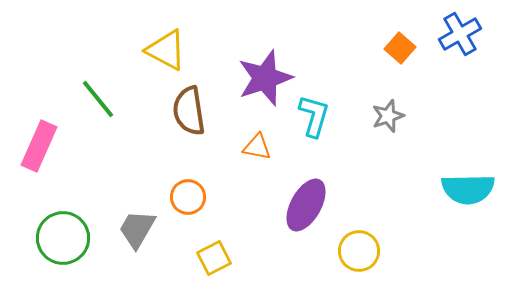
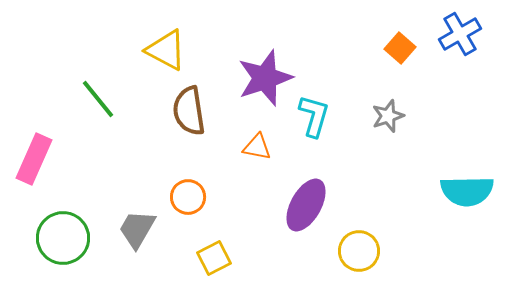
pink rectangle: moved 5 px left, 13 px down
cyan semicircle: moved 1 px left, 2 px down
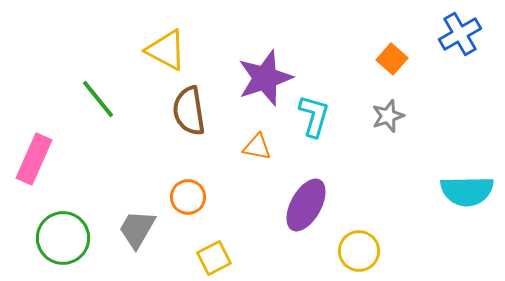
orange square: moved 8 px left, 11 px down
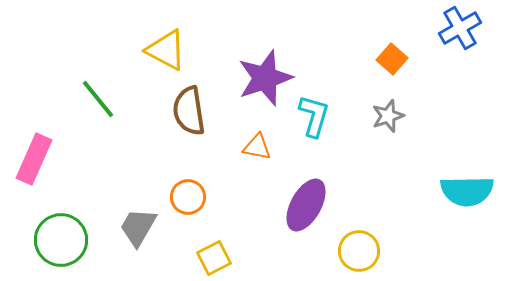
blue cross: moved 6 px up
gray trapezoid: moved 1 px right, 2 px up
green circle: moved 2 px left, 2 px down
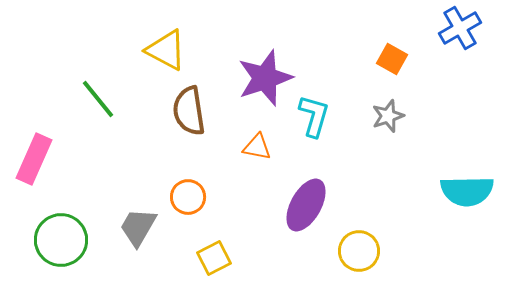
orange square: rotated 12 degrees counterclockwise
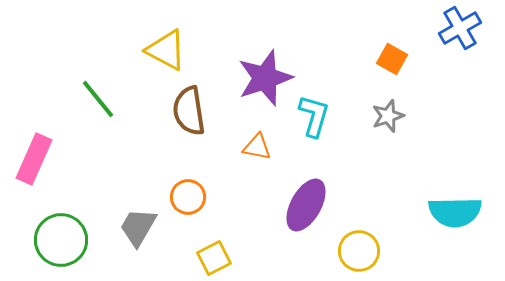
cyan semicircle: moved 12 px left, 21 px down
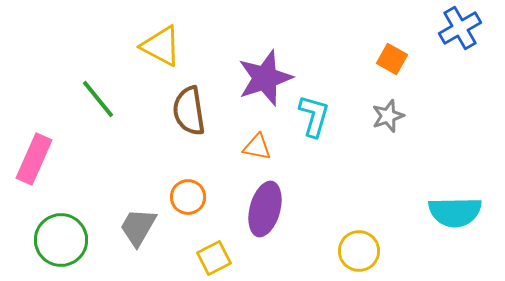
yellow triangle: moved 5 px left, 4 px up
purple ellipse: moved 41 px left, 4 px down; rotated 14 degrees counterclockwise
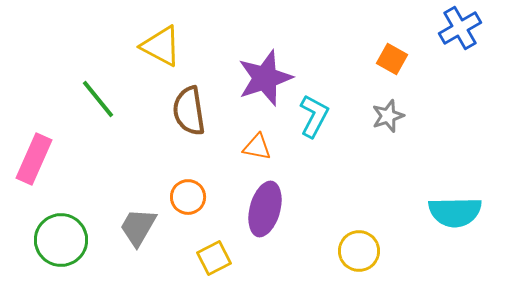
cyan L-shape: rotated 12 degrees clockwise
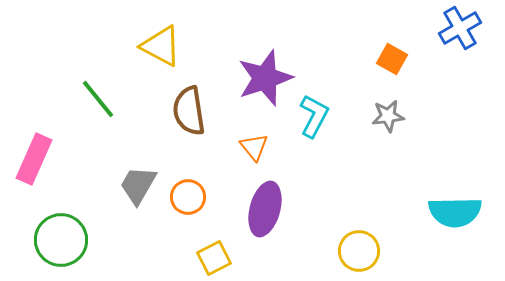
gray star: rotated 12 degrees clockwise
orange triangle: moved 3 px left; rotated 40 degrees clockwise
gray trapezoid: moved 42 px up
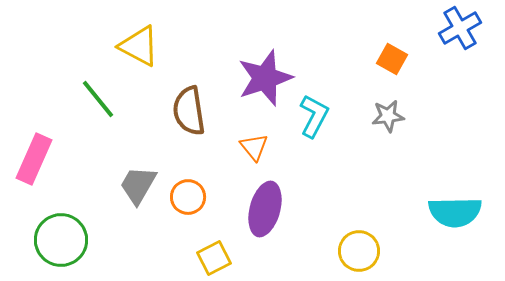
yellow triangle: moved 22 px left
